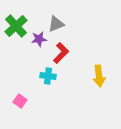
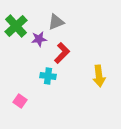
gray triangle: moved 2 px up
red L-shape: moved 1 px right
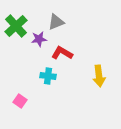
red L-shape: rotated 105 degrees counterclockwise
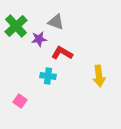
gray triangle: rotated 42 degrees clockwise
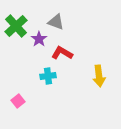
purple star: rotated 28 degrees counterclockwise
cyan cross: rotated 14 degrees counterclockwise
pink square: moved 2 px left; rotated 16 degrees clockwise
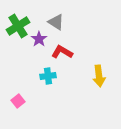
gray triangle: rotated 12 degrees clockwise
green cross: moved 2 px right; rotated 10 degrees clockwise
red L-shape: moved 1 px up
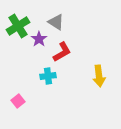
red L-shape: rotated 120 degrees clockwise
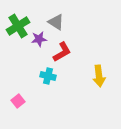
purple star: rotated 28 degrees clockwise
cyan cross: rotated 21 degrees clockwise
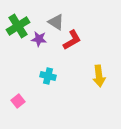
purple star: rotated 14 degrees clockwise
red L-shape: moved 10 px right, 12 px up
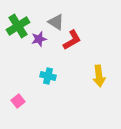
purple star: rotated 21 degrees counterclockwise
